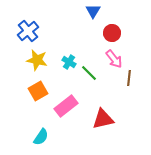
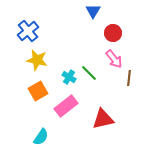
red circle: moved 1 px right
cyan cross: moved 15 px down
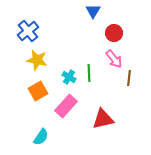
red circle: moved 1 px right
green line: rotated 42 degrees clockwise
pink rectangle: rotated 10 degrees counterclockwise
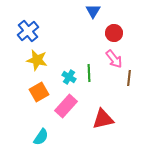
orange square: moved 1 px right, 1 px down
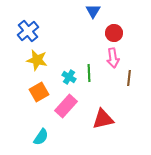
pink arrow: moved 1 px left, 1 px up; rotated 30 degrees clockwise
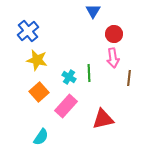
red circle: moved 1 px down
orange square: rotated 12 degrees counterclockwise
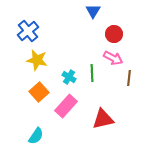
pink arrow: rotated 54 degrees counterclockwise
green line: moved 3 px right
cyan semicircle: moved 5 px left, 1 px up
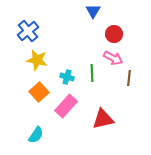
cyan cross: moved 2 px left; rotated 16 degrees counterclockwise
cyan semicircle: moved 1 px up
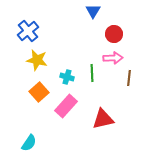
pink arrow: rotated 30 degrees counterclockwise
cyan semicircle: moved 7 px left, 8 px down
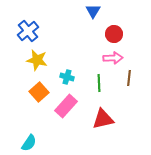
green line: moved 7 px right, 10 px down
